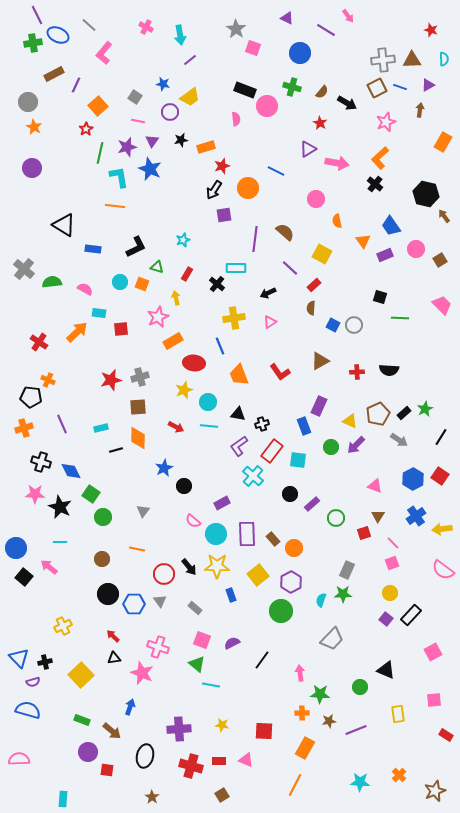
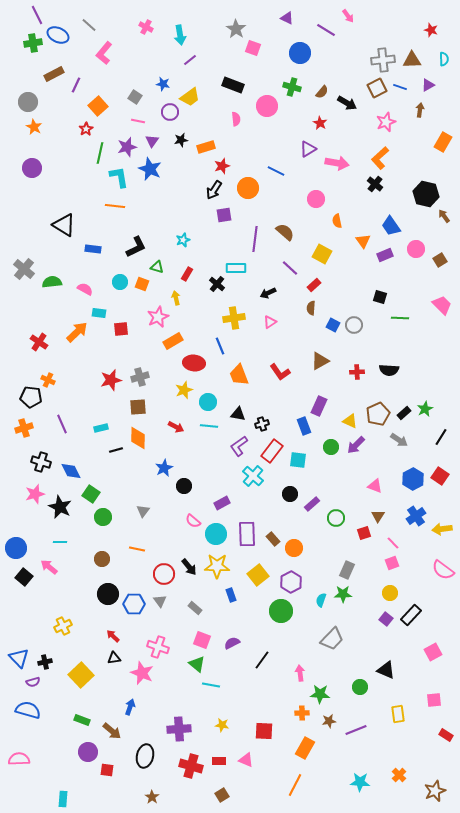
black rectangle at (245, 90): moved 12 px left, 5 px up
pink star at (35, 494): rotated 18 degrees counterclockwise
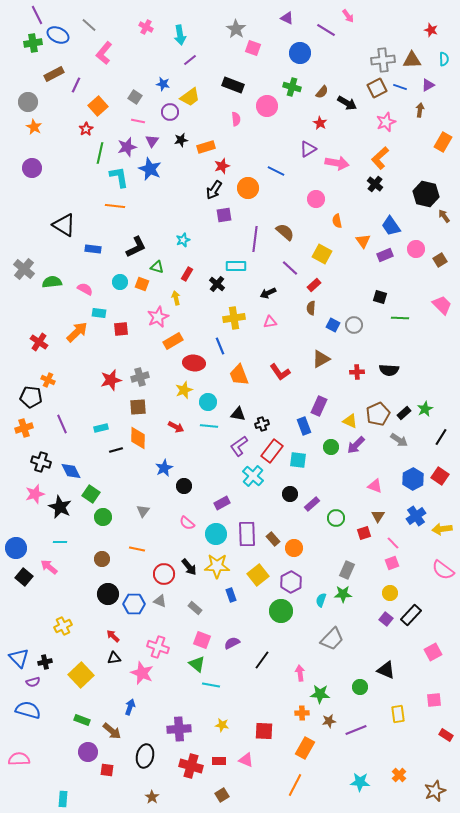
cyan rectangle at (236, 268): moved 2 px up
pink triangle at (270, 322): rotated 24 degrees clockwise
brown triangle at (320, 361): moved 1 px right, 2 px up
pink semicircle at (193, 521): moved 6 px left, 2 px down
gray triangle at (160, 601): rotated 32 degrees counterclockwise
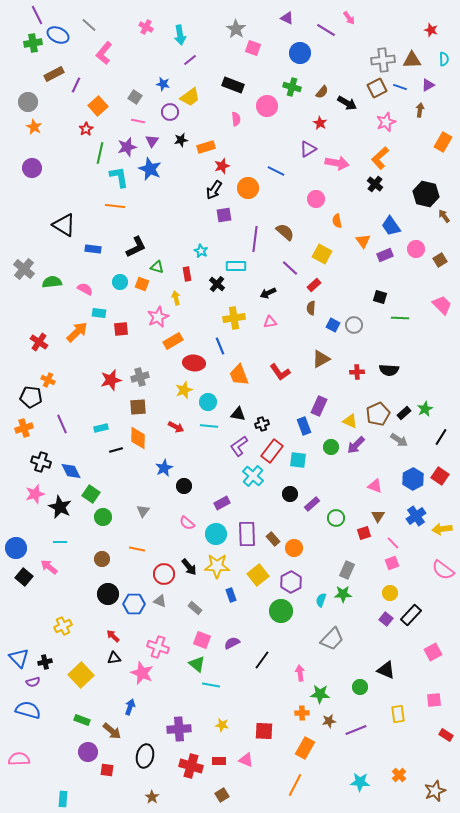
pink arrow at (348, 16): moved 1 px right, 2 px down
cyan star at (183, 240): moved 18 px right, 11 px down; rotated 24 degrees counterclockwise
red rectangle at (187, 274): rotated 40 degrees counterclockwise
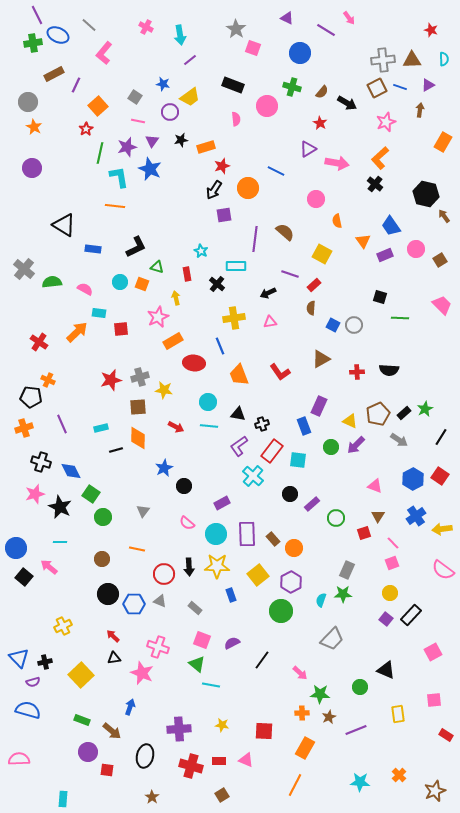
purple line at (290, 268): moved 6 px down; rotated 24 degrees counterclockwise
yellow star at (184, 390): moved 20 px left; rotated 30 degrees clockwise
black arrow at (189, 567): rotated 36 degrees clockwise
pink arrow at (300, 673): rotated 140 degrees clockwise
brown star at (329, 721): moved 4 px up; rotated 16 degrees counterclockwise
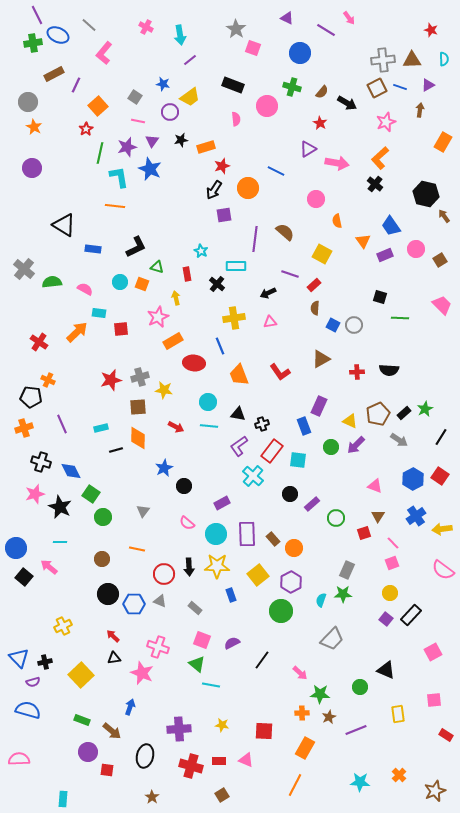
brown semicircle at (311, 308): moved 4 px right
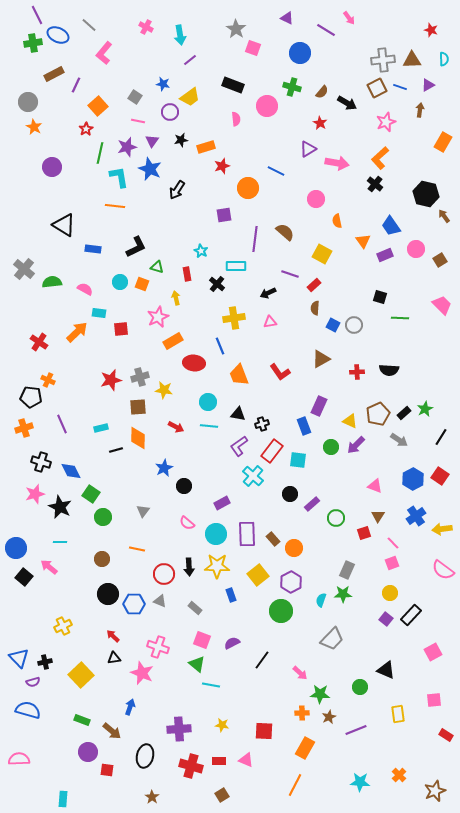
purple circle at (32, 168): moved 20 px right, 1 px up
black arrow at (214, 190): moved 37 px left
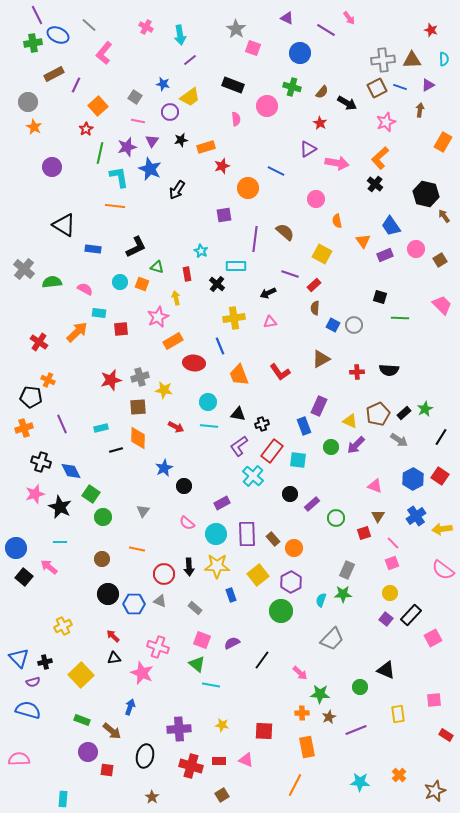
pink square at (433, 652): moved 14 px up
orange rectangle at (305, 748): moved 2 px right, 1 px up; rotated 40 degrees counterclockwise
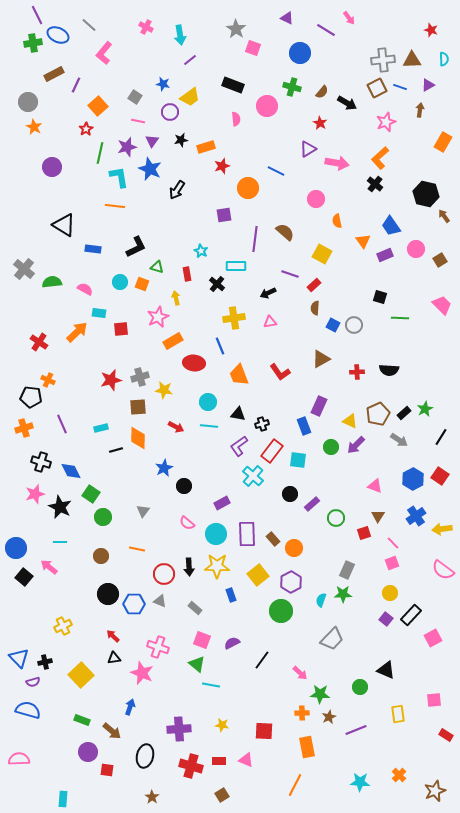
brown circle at (102, 559): moved 1 px left, 3 px up
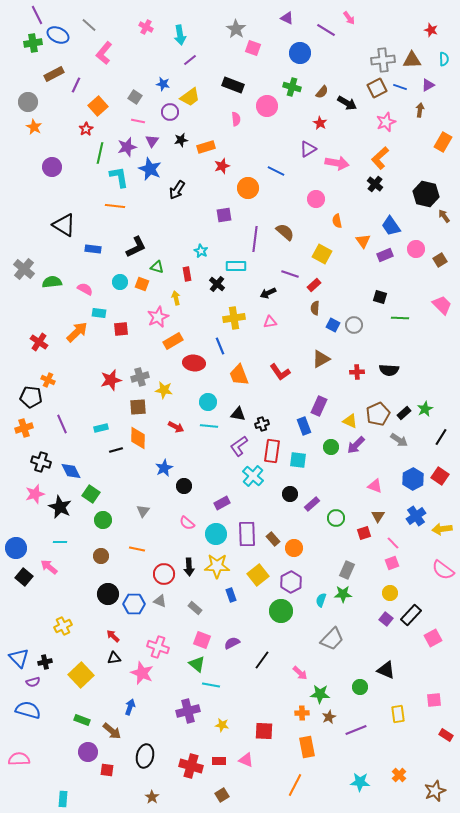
red rectangle at (272, 451): rotated 30 degrees counterclockwise
green circle at (103, 517): moved 3 px down
purple cross at (179, 729): moved 9 px right, 18 px up; rotated 10 degrees counterclockwise
